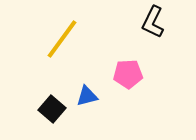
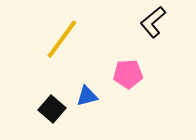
black L-shape: rotated 24 degrees clockwise
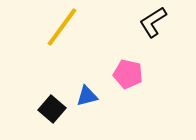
black L-shape: rotated 8 degrees clockwise
yellow line: moved 12 px up
pink pentagon: rotated 16 degrees clockwise
